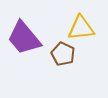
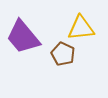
purple trapezoid: moved 1 px left, 1 px up
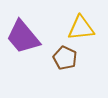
brown pentagon: moved 2 px right, 4 px down
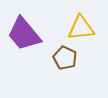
purple trapezoid: moved 1 px right, 3 px up
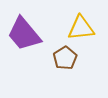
brown pentagon: rotated 15 degrees clockwise
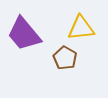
brown pentagon: rotated 10 degrees counterclockwise
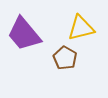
yellow triangle: rotated 8 degrees counterclockwise
